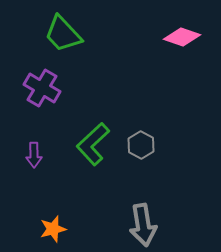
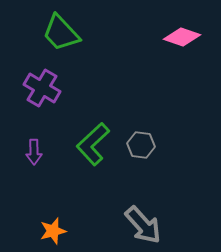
green trapezoid: moved 2 px left, 1 px up
gray hexagon: rotated 20 degrees counterclockwise
purple arrow: moved 3 px up
gray arrow: rotated 33 degrees counterclockwise
orange star: moved 2 px down
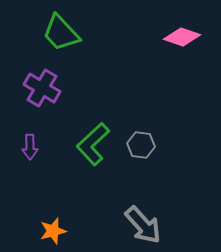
purple arrow: moved 4 px left, 5 px up
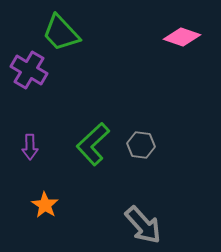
purple cross: moved 13 px left, 18 px up
orange star: moved 8 px left, 26 px up; rotated 24 degrees counterclockwise
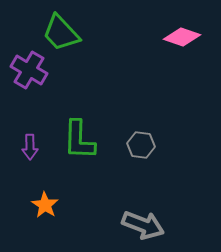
green L-shape: moved 14 px left, 4 px up; rotated 45 degrees counterclockwise
gray arrow: rotated 27 degrees counterclockwise
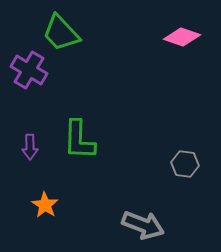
gray hexagon: moved 44 px right, 19 px down
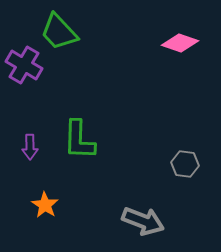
green trapezoid: moved 2 px left, 1 px up
pink diamond: moved 2 px left, 6 px down
purple cross: moved 5 px left, 5 px up
gray arrow: moved 4 px up
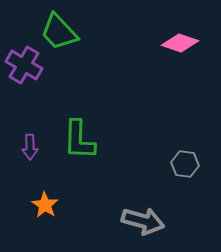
gray arrow: rotated 6 degrees counterclockwise
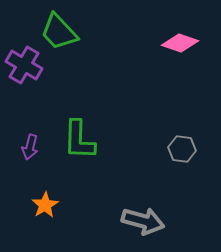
purple arrow: rotated 15 degrees clockwise
gray hexagon: moved 3 px left, 15 px up
orange star: rotated 8 degrees clockwise
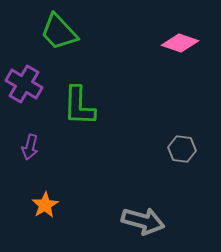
purple cross: moved 19 px down
green L-shape: moved 34 px up
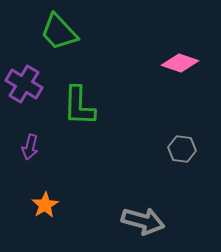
pink diamond: moved 20 px down
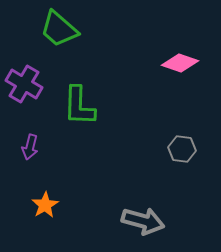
green trapezoid: moved 3 px up; rotated 6 degrees counterclockwise
